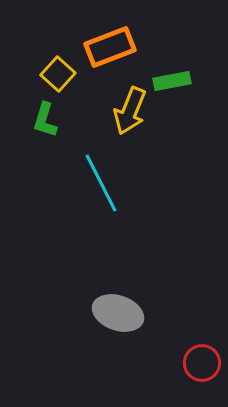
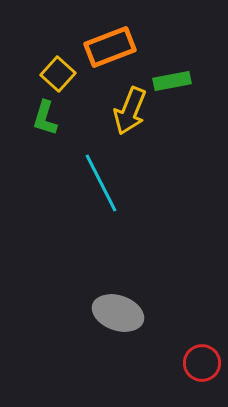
green L-shape: moved 2 px up
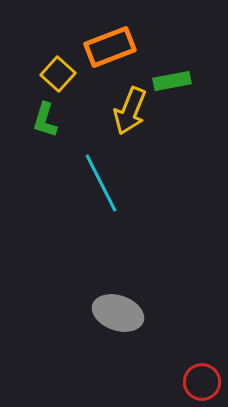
green L-shape: moved 2 px down
red circle: moved 19 px down
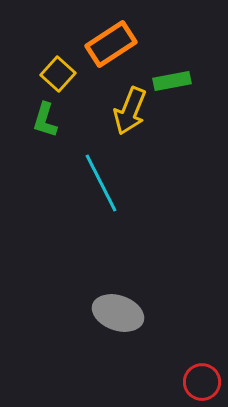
orange rectangle: moved 1 px right, 3 px up; rotated 12 degrees counterclockwise
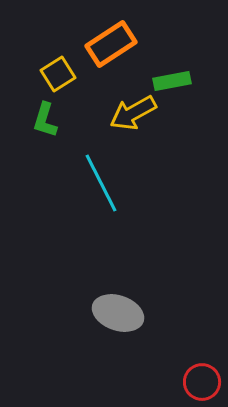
yellow square: rotated 16 degrees clockwise
yellow arrow: moved 3 px right, 2 px down; rotated 39 degrees clockwise
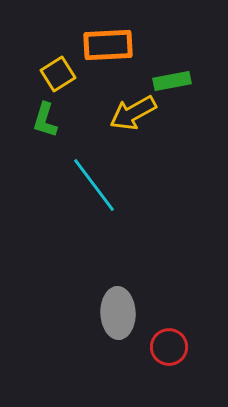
orange rectangle: moved 3 px left, 1 px down; rotated 30 degrees clockwise
cyan line: moved 7 px left, 2 px down; rotated 10 degrees counterclockwise
gray ellipse: rotated 69 degrees clockwise
red circle: moved 33 px left, 35 px up
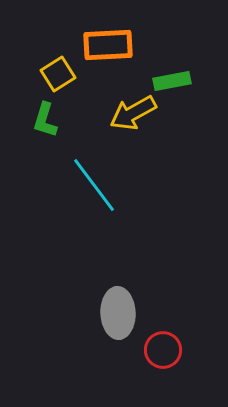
red circle: moved 6 px left, 3 px down
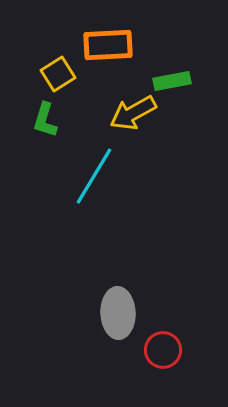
cyan line: moved 9 px up; rotated 68 degrees clockwise
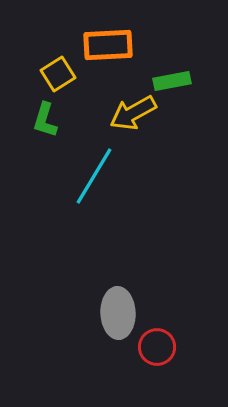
red circle: moved 6 px left, 3 px up
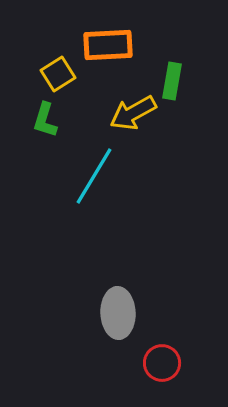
green rectangle: rotated 69 degrees counterclockwise
red circle: moved 5 px right, 16 px down
